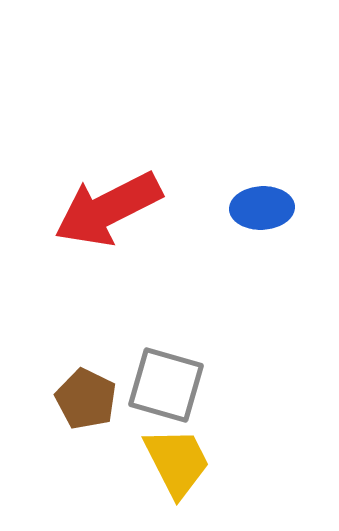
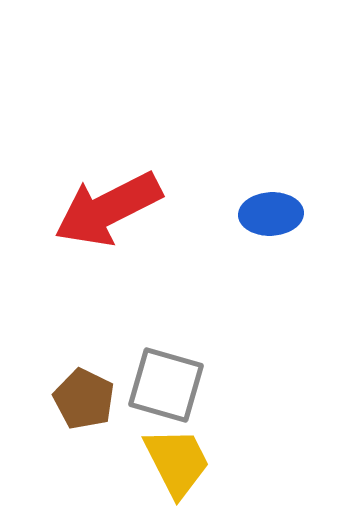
blue ellipse: moved 9 px right, 6 px down
brown pentagon: moved 2 px left
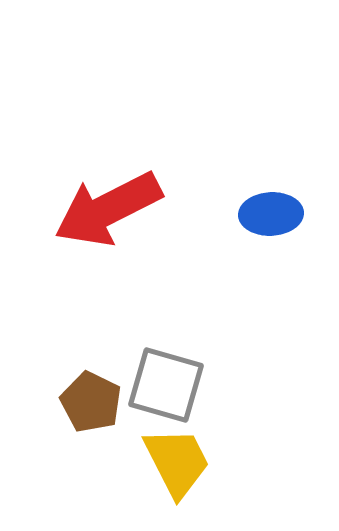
brown pentagon: moved 7 px right, 3 px down
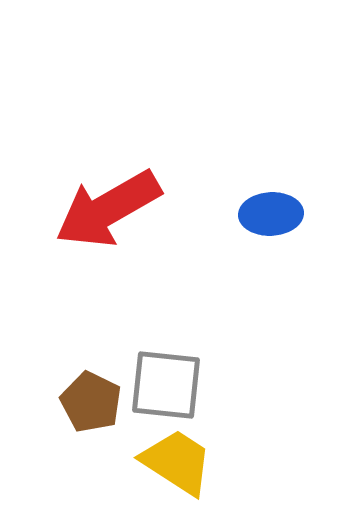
red arrow: rotated 3 degrees counterclockwise
gray square: rotated 10 degrees counterclockwise
yellow trapezoid: rotated 30 degrees counterclockwise
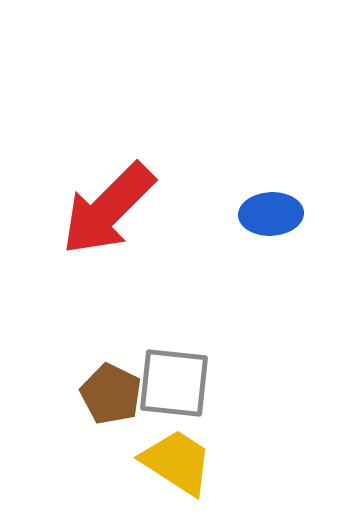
red arrow: rotated 15 degrees counterclockwise
gray square: moved 8 px right, 2 px up
brown pentagon: moved 20 px right, 8 px up
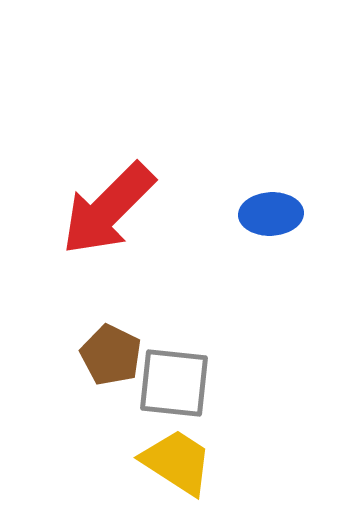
brown pentagon: moved 39 px up
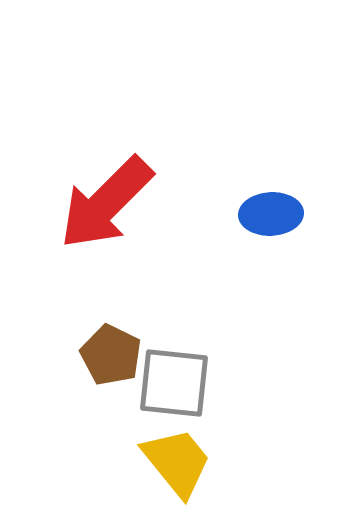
red arrow: moved 2 px left, 6 px up
yellow trapezoid: rotated 18 degrees clockwise
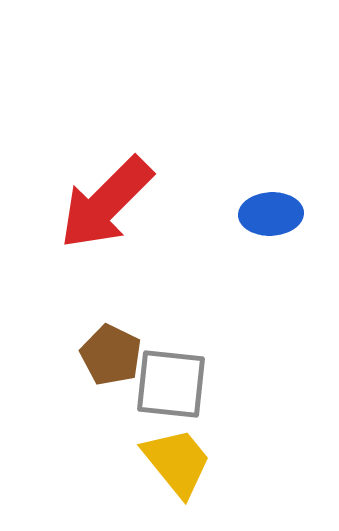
gray square: moved 3 px left, 1 px down
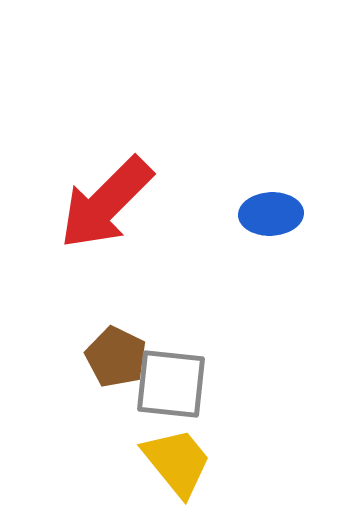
brown pentagon: moved 5 px right, 2 px down
